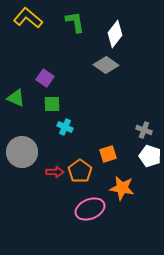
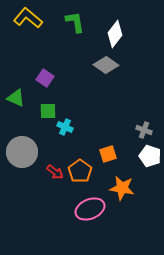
green square: moved 4 px left, 7 px down
red arrow: rotated 36 degrees clockwise
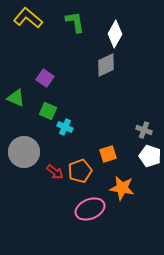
white diamond: rotated 8 degrees counterclockwise
gray diamond: rotated 60 degrees counterclockwise
green square: rotated 24 degrees clockwise
gray circle: moved 2 px right
orange pentagon: rotated 15 degrees clockwise
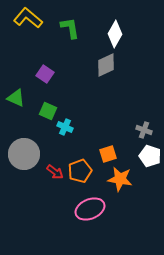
green L-shape: moved 5 px left, 6 px down
purple square: moved 4 px up
gray circle: moved 2 px down
orange star: moved 2 px left, 9 px up
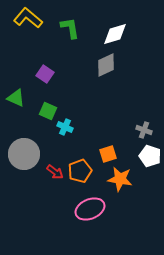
white diamond: rotated 44 degrees clockwise
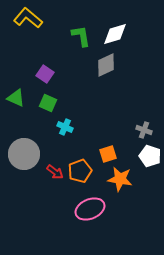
green L-shape: moved 11 px right, 8 px down
green square: moved 8 px up
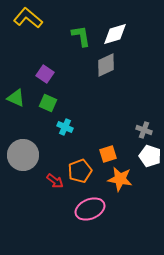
gray circle: moved 1 px left, 1 px down
red arrow: moved 9 px down
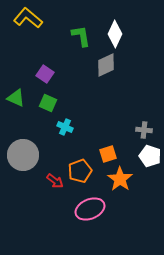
white diamond: rotated 48 degrees counterclockwise
gray cross: rotated 14 degrees counterclockwise
orange star: rotated 25 degrees clockwise
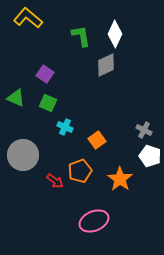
gray cross: rotated 21 degrees clockwise
orange square: moved 11 px left, 14 px up; rotated 18 degrees counterclockwise
pink ellipse: moved 4 px right, 12 px down
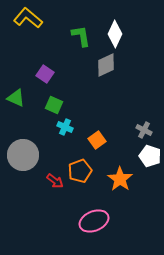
green square: moved 6 px right, 2 px down
